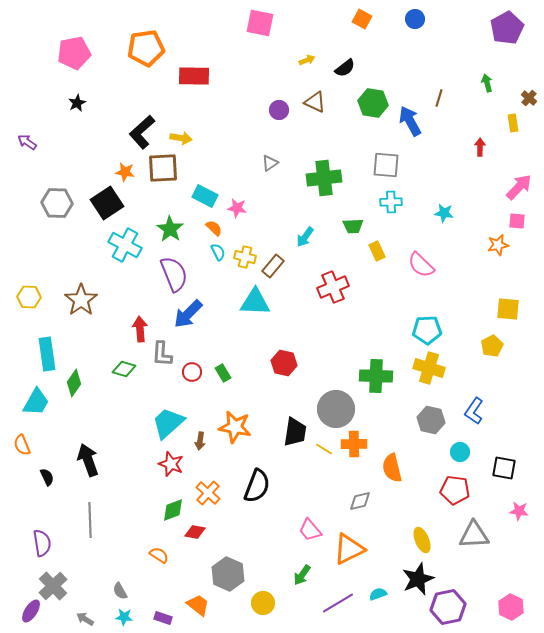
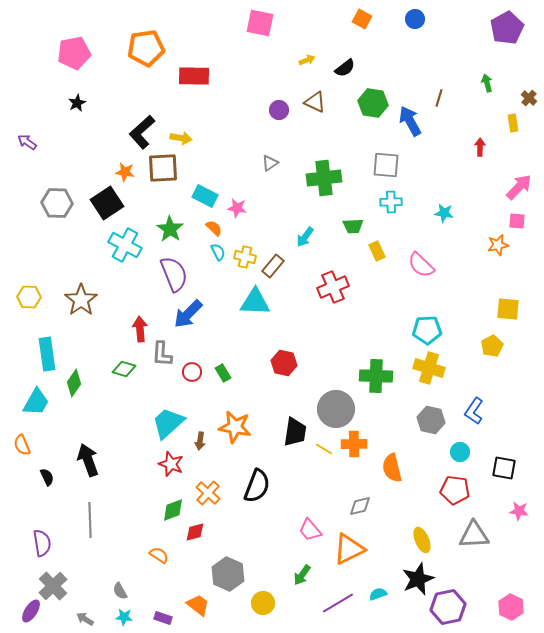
gray diamond at (360, 501): moved 5 px down
red diamond at (195, 532): rotated 25 degrees counterclockwise
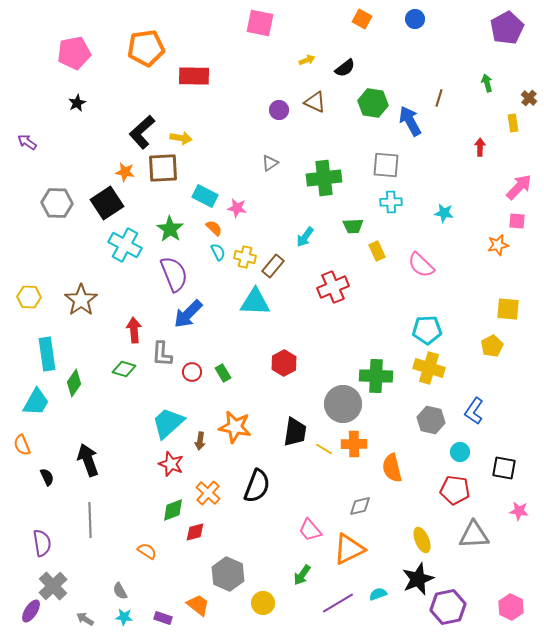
red arrow at (140, 329): moved 6 px left, 1 px down
red hexagon at (284, 363): rotated 20 degrees clockwise
gray circle at (336, 409): moved 7 px right, 5 px up
orange semicircle at (159, 555): moved 12 px left, 4 px up
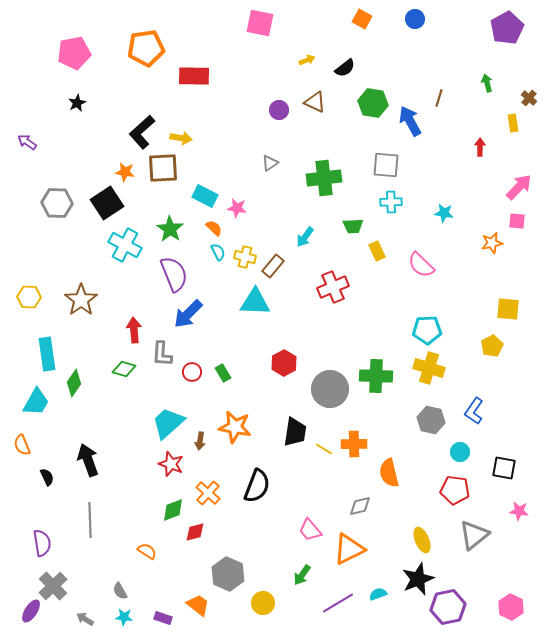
orange star at (498, 245): moved 6 px left, 2 px up
gray circle at (343, 404): moved 13 px left, 15 px up
orange semicircle at (392, 468): moved 3 px left, 5 px down
gray triangle at (474, 535): rotated 36 degrees counterclockwise
